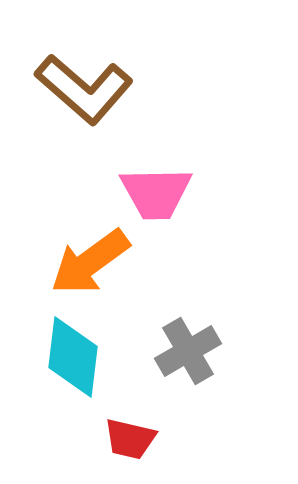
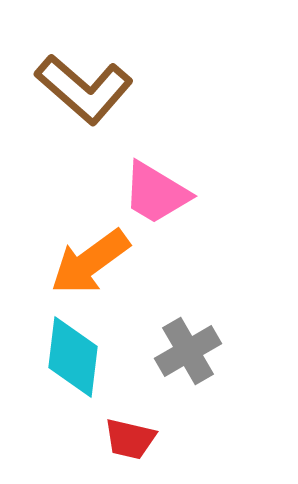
pink trapezoid: rotated 32 degrees clockwise
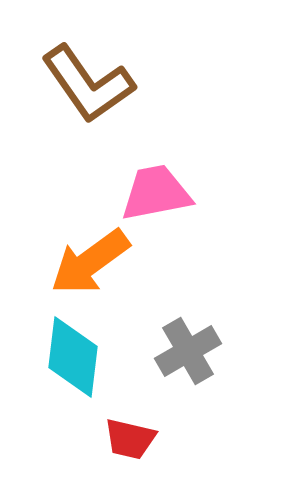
brown L-shape: moved 4 px right, 5 px up; rotated 14 degrees clockwise
pink trapezoid: rotated 138 degrees clockwise
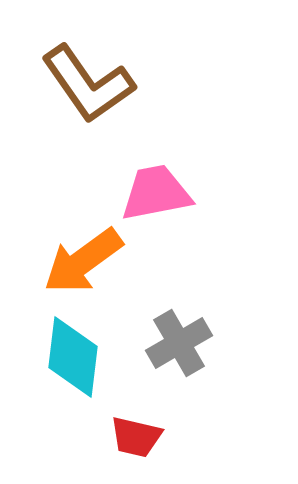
orange arrow: moved 7 px left, 1 px up
gray cross: moved 9 px left, 8 px up
red trapezoid: moved 6 px right, 2 px up
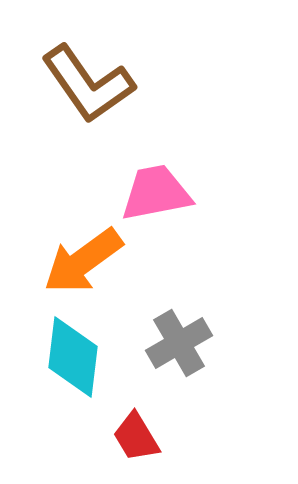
red trapezoid: rotated 46 degrees clockwise
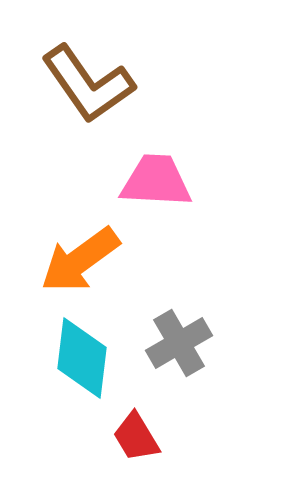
pink trapezoid: moved 12 px up; rotated 14 degrees clockwise
orange arrow: moved 3 px left, 1 px up
cyan diamond: moved 9 px right, 1 px down
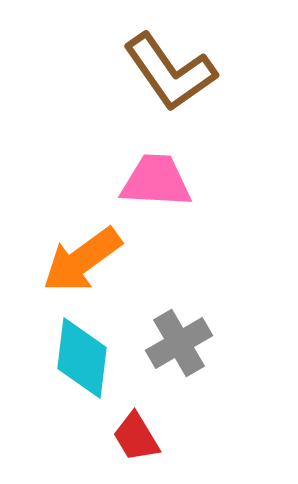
brown L-shape: moved 82 px right, 12 px up
orange arrow: moved 2 px right
